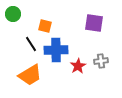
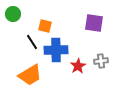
black line: moved 1 px right, 2 px up
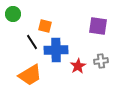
purple square: moved 4 px right, 3 px down
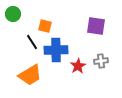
purple square: moved 2 px left
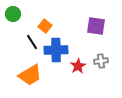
orange square: rotated 24 degrees clockwise
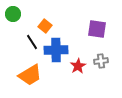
purple square: moved 1 px right, 3 px down
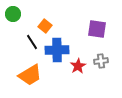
blue cross: moved 1 px right
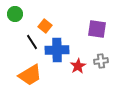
green circle: moved 2 px right
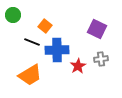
green circle: moved 2 px left, 1 px down
purple square: rotated 18 degrees clockwise
black line: rotated 35 degrees counterclockwise
gray cross: moved 2 px up
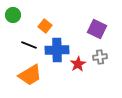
black line: moved 3 px left, 3 px down
gray cross: moved 1 px left, 2 px up
red star: moved 2 px up
